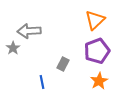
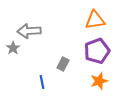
orange triangle: rotated 35 degrees clockwise
orange star: rotated 12 degrees clockwise
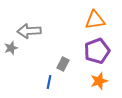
gray star: moved 2 px left; rotated 16 degrees clockwise
blue line: moved 7 px right; rotated 24 degrees clockwise
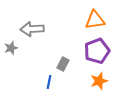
gray arrow: moved 3 px right, 2 px up
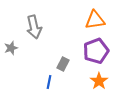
gray arrow: moved 2 px right, 2 px up; rotated 100 degrees counterclockwise
purple pentagon: moved 1 px left
orange star: rotated 18 degrees counterclockwise
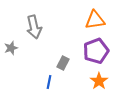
gray rectangle: moved 1 px up
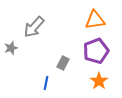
gray arrow: rotated 55 degrees clockwise
blue line: moved 3 px left, 1 px down
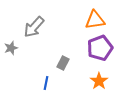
purple pentagon: moved 4 px right, 3 px up
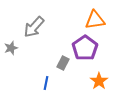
purple pentagon: moved 15 px left; rotated 15 degrees counterclockwise
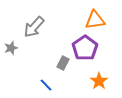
blue line: moved 2 px down; rotated 56 degrees counterclockwise
